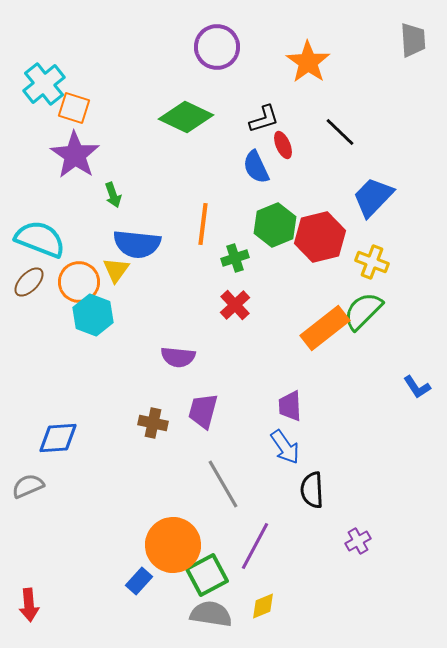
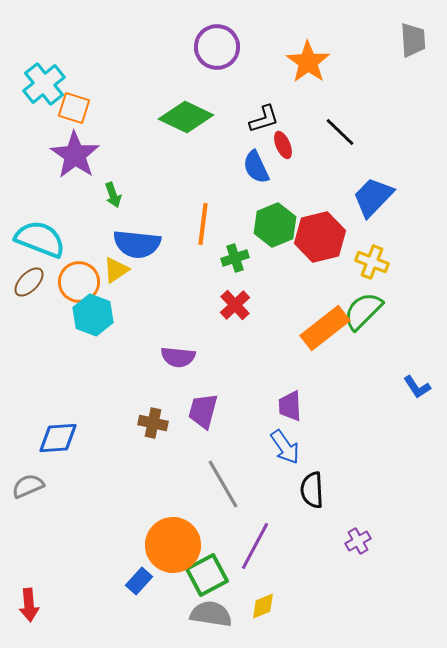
yellow triangle at (116, 270): rotated 20 degrees clockwise
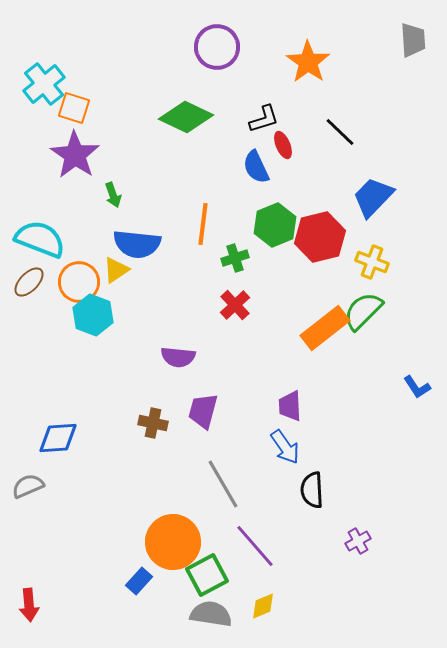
orange circle at (173, 545): moved 3 px up
purple line at (255, 546): rotated 69 degrees counterclockwise
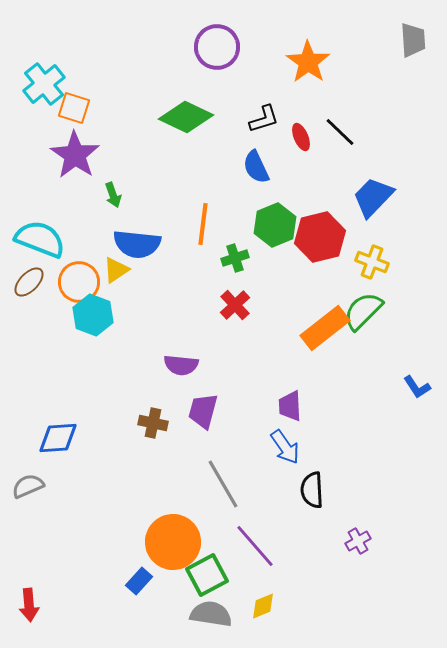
red ellipse at (283, 145): moved 18 px right, 8 px up
purple semicircle at (178, 357): moved 3 px right, 8 px down
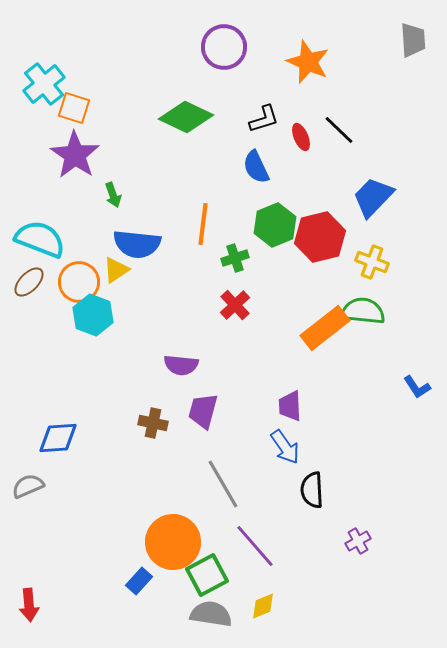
purple circle at (217, 47): moved 7 px right
orange star at (308, 62): rotated 12 degrees counterclockwise
black line at (340, 132): moved 1 px left, 2 px up
green semicircle at (363, 311): rotated 51 degrees clockwise
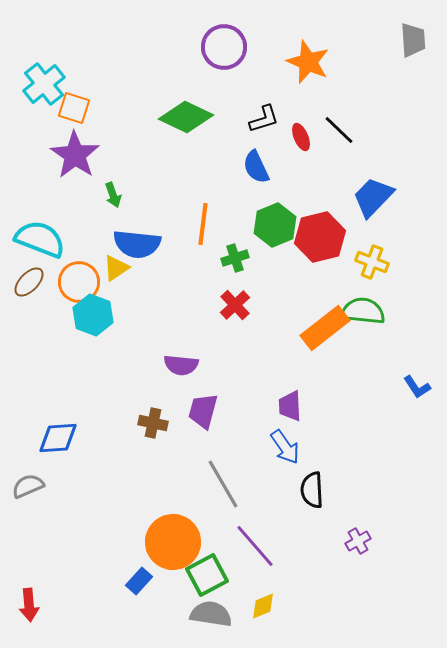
yellow triangle at (116, 270): moved 2 px up
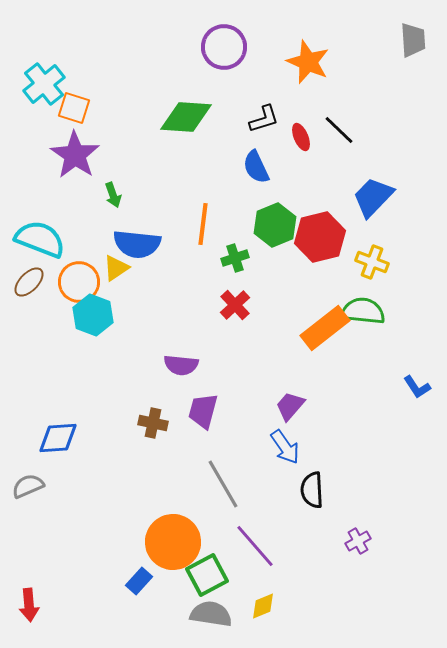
green diamond at (186, 117): rotated 22 degrees counterclockwise
purple trapezoid at (290, 406): rotated 44 degrees clockwise
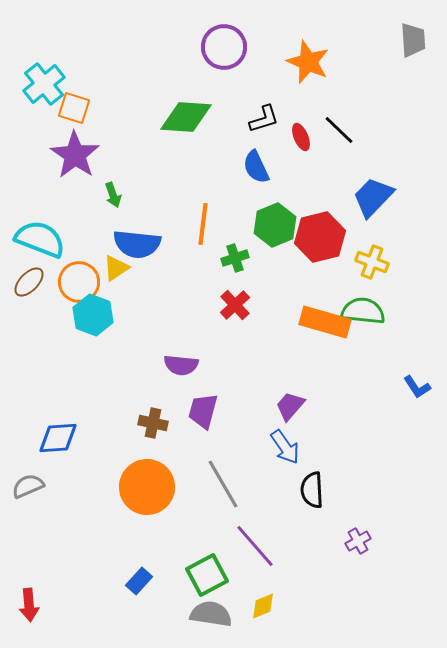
orange rectangle at (325, 328): moved 6 px up; rotated 54 degrees clockwise
orange circle at (173, 542): moved 26 px left, 55 px up
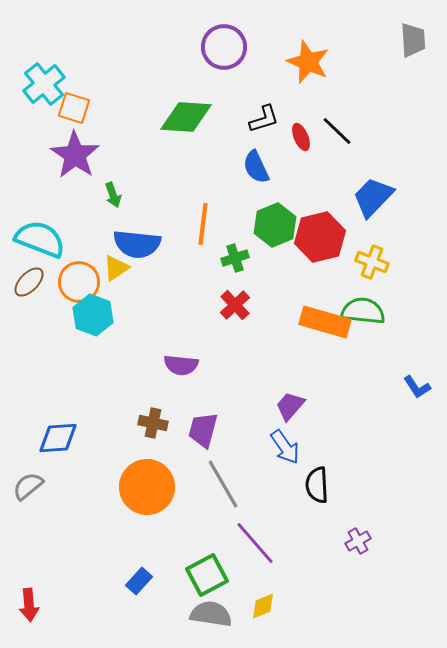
black line at (339, 130): moved 2 px left, 1 px down
purple trapezoid at (203, 411): moved 19 px down
gray semicircle at (28, 486): rotated 16 degrees counterclockwise
black semicircle at (312, 490): moved 5 px right, 5 px up
purple line at (255, 546): moved 3 px up
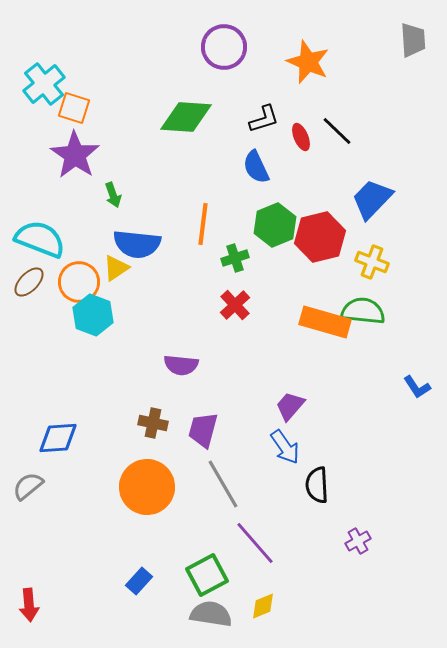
blue trapezoid at (373, 197): moved 1 px left, 2 px down
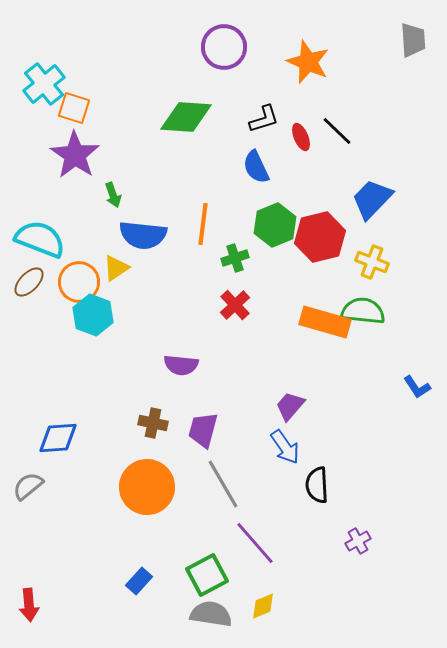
blue semicircle at (137, 244): moved 6 px right, 9 px up
